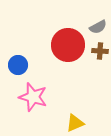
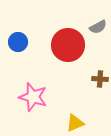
brown cross: moved 28 px down
blue circle: moved 23 px up
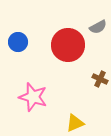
brown cross: rotated 21 degrees clockwise
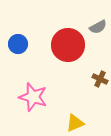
blue circle: moved 2 px down
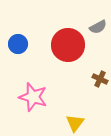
yellow triangle: rotated 30 degrees counterclockwise
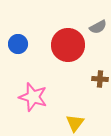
brown cross: rotated 21 degrees counterclockwise
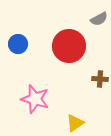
gray semicircle: moved 1 px right, 8 px up
red circle: moved 1 px right, 1 px down
pink star: moved 2 px right, 2 px down
yellow triangle: rotated 18 degrees clockwise
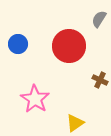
gray semicircle: rotated 150 degrees clockwise
brown cross: moved 1 px down; rotated 21 degrees clockwise
pink star: rotated 16 degrees clockwise
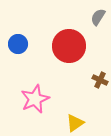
gray semicircle: moved 1 px left, 2 px up
pink star: rotated 16 degrees clockwise
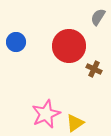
blue circle: moved 2 px left, 2 px up
brown cross: moved 6 px left, 11 px up
pink star: moved 11 px right, 15 px down
